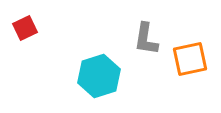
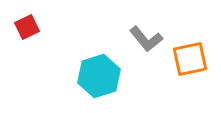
red square: moved 2 px right, 1 px up
gray L-shape: rotated 48 degrees counterclockwise
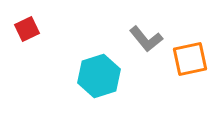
red square: moved 2 px down
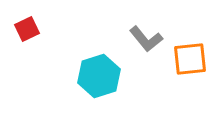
orange square: rotated 6 degrees clockwise
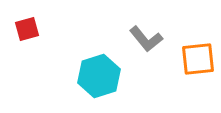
red square: rotated 10 degrees clockwise
orange square: moved 8 px right
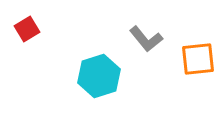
red square: rotated 15 degrees counterclockwise
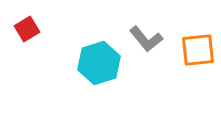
orange square: moved 9 px up
cyan hexagon: moved 13 px up
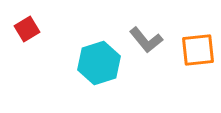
gray L-shape: moved 1 px down
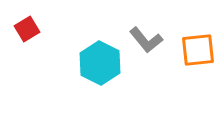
cyan hexagon: moved 1 px right; rotated 15 degrees counterclockwise
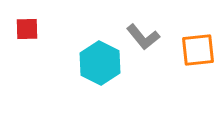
red square: rotated 30 degrees clockwise
gray L-shape: moved 3 px left, 3 px up
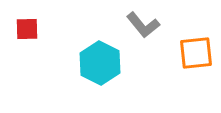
gray L-shape: moved 12 px up
orange square: moved 2 px left, 3 px down
